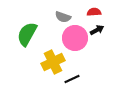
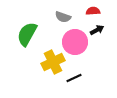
red semicircle: moved 1 px left, 1 px up
pink circle: moved 4 px down
black line: moved 2 px right, 1 px up
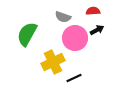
pink circle: moved 4 px up
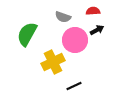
pink circle: moved 2 px down
black line: moved 8 px down
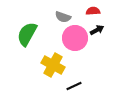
pink circle: moved 2 px up
yellow cross: moved 3 px down; rotated 35 degrees counterclockwise
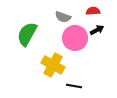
black line: rotated 35 degrees clockwise
